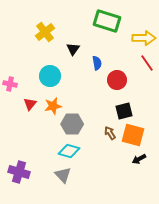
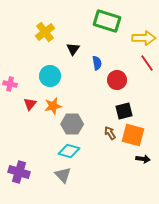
black arrow: moved 4 px right; rotated 144 degrees counterclockwise
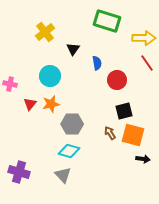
orange star: moved 2 px left, 2 px up
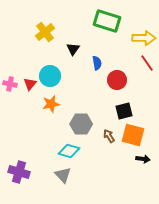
red triangle: moved 20 px up
gray hexagon: moved 9 px right
brown arrow: moved 1 px left, 3 px down
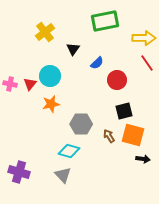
green rectangle: moved 2 px left; rotated 28 degrees counterclockwise
blue semicircle: rotated 56 degrees clockwise
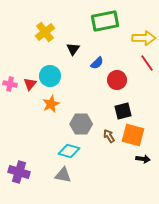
orange star: rotated 12 degrees counterclockwise
black square: moved 1 px left
gray triangle: rotated 36 degrees counterclockwise
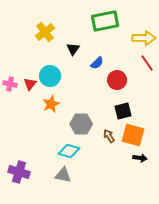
black arrow: moved 3 px left, 1 px up
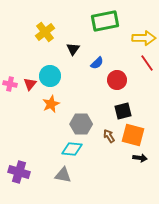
cyan diamond: moved 3 px right, 2 px up; rotated 10 degrees counterclockwise
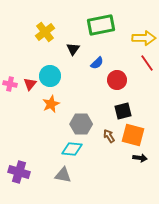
green rectangle: moved 4 px left, 4 px down
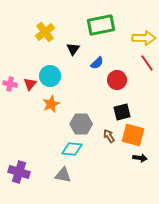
black square: moved 1 px left, 1 px down
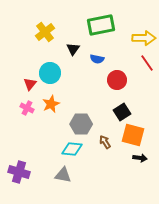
blue semicircle: moved 4 px up; rotated 56 degrees clockwise
cyan circle: moved 3 px up
pink cross: moved 17 px right, 24 px down; rotated 16 degrees clockwise
black square: rotated 18 degrees counterclockwise
brown arrow: moved 4 px left, 6 px down
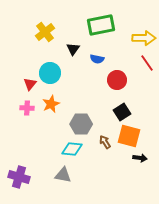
pink cross: rotated 24 degrees counterclockwise
orange square: moved 4 px left, 1 px down
purple cross: moved 5 px down
